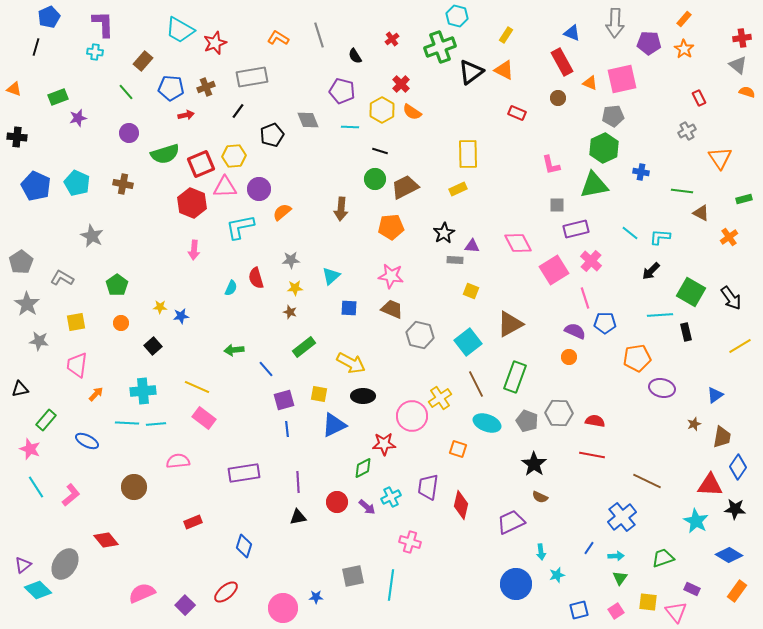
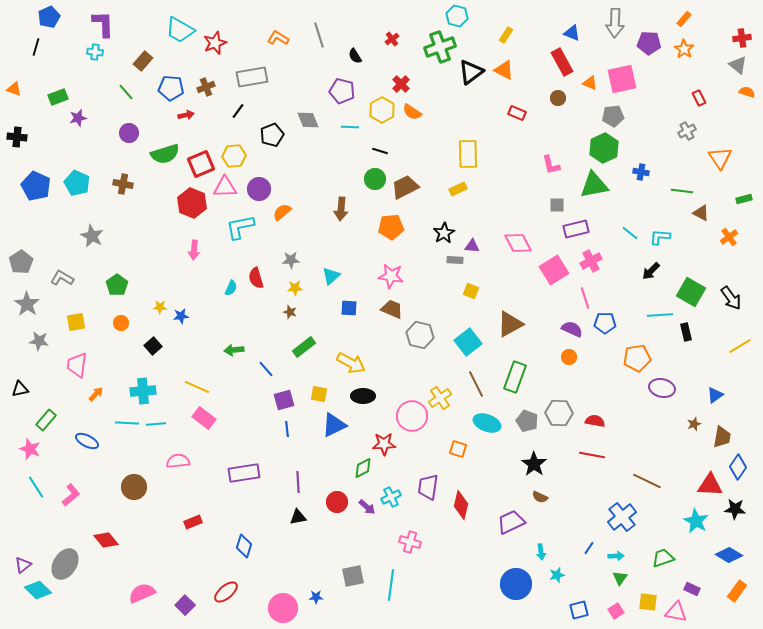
pink cross at (591, 261): rotated 20 degrees clockwise
purple semicircle at (575, 331): moved 3 px left, 2 px up
pink triangle at (676, 612): rotated 40 degrees counterclockwise
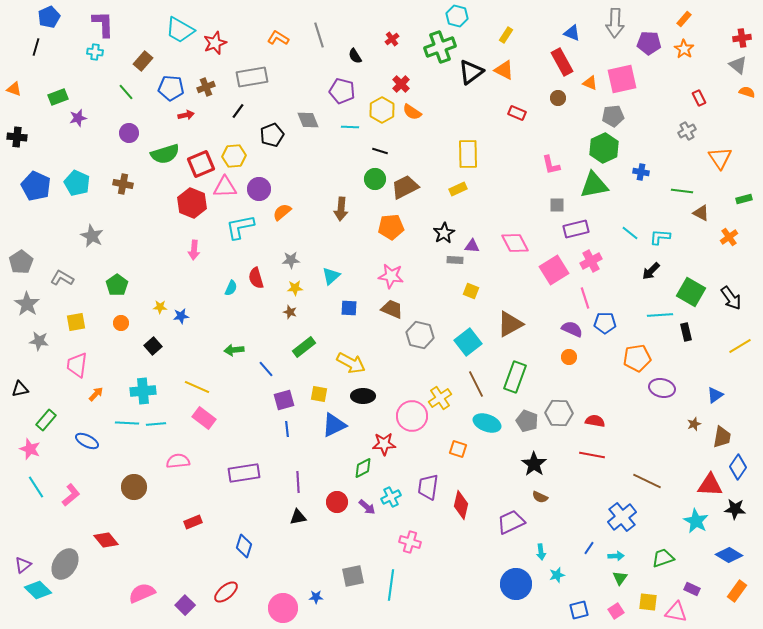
pink diamond at (518, 243): moved 3 px left
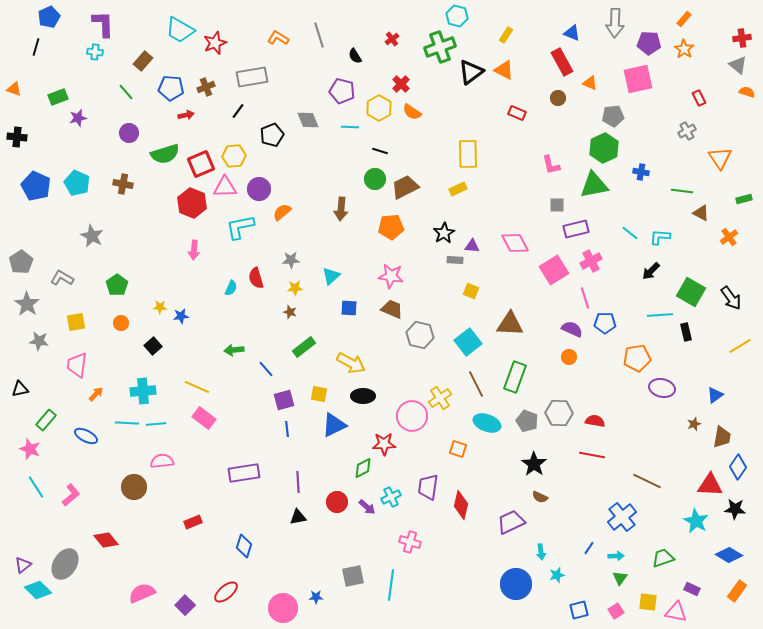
pink square at (622, 79): moved 16 px right
yellow hexagon at (382, 110): moved 3 px left, 2 px up
brown triangle at (510, 324): rotated 32 degrees clockwise
blue ellipse at (87, 441): moved 1 px left, 5 px up
pink semicircle at (178, 461): moved 16 px left
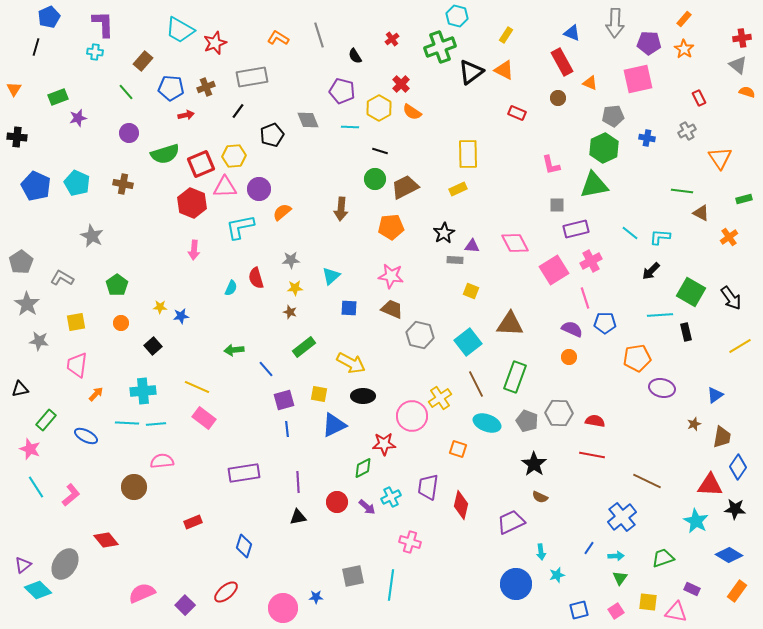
orange triangle at (14, 89): rotated 42 degrees clockwise
blue cross at (641, 172): moved 6 px right, 34 px up
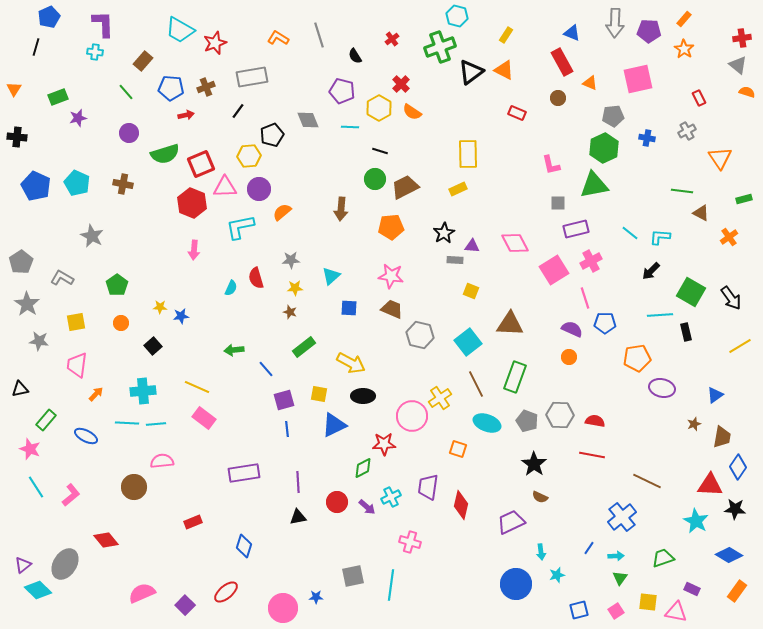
purple pentagon at (649, 43): moved 12 px up
yellow hexagon at (234, 156): moved 15 px right
gray square at (557, 205): moved 1 px right, 2 px up
gray hexagon at (559, 413): moved 1 px right, 2 px down
